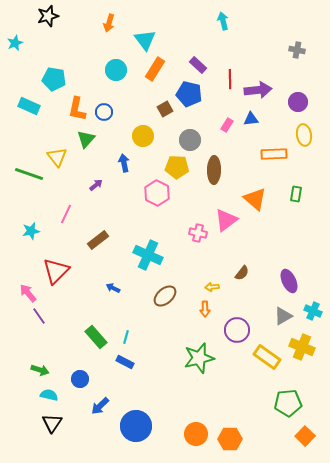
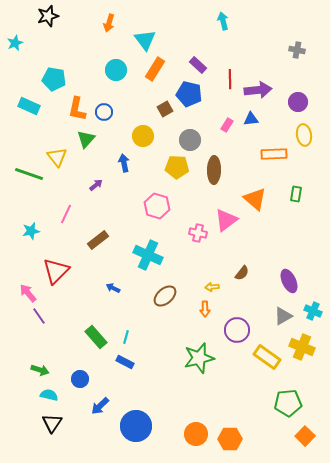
pink hexagon at (157, 193): moved 13 px down; rotated 10 degrees counterclockwise
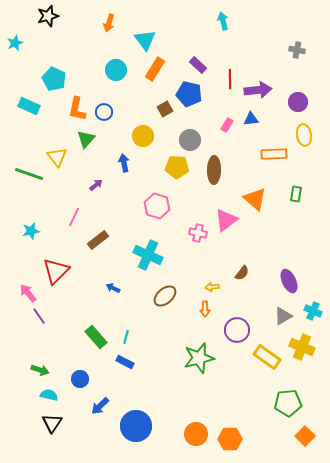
cyan pentagon at (54, 79): rotated 15 degrees clockwise
pink line at (66, 214): moved 8 px right, 3 px down
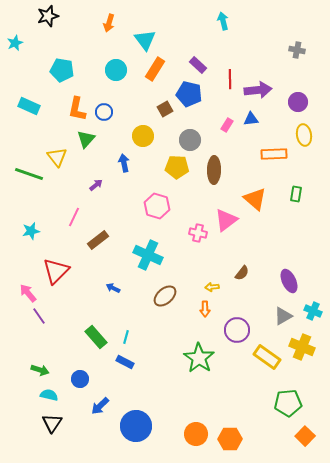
cyan pentagon at (54, 79): moved 8 px right, 9 px up; rotated 15 degrees counterclockwise
green star at (199, 358): rotated 24 degrees counterclockwise
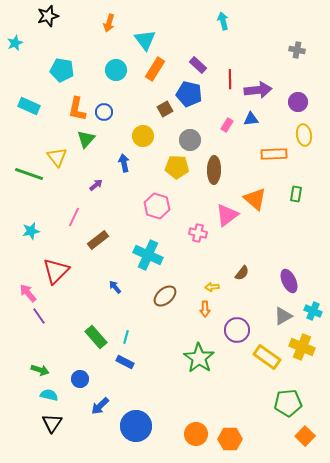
pink triangle at (226, 220): moved 1 px right, 5 px up
blue arrow at (113, 288): moved 2 px right, 1 px up; rotated 24 degrees clockwise
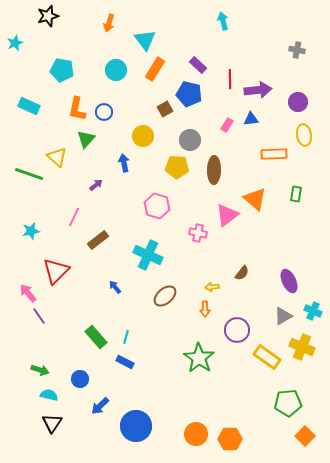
yellow triangle at (57, 157): rotated 10 degrees counterclockwise
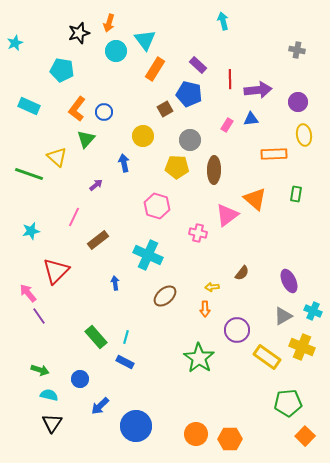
black star at (48, 16): moved 31 px right, 17 px down
cyan circle at (116, 70): moved 19 px up
orange L-shape at (77, 109): rotated 25 degrees clockwise
blue arrow at (115, 287): moved 4 px up; rotated 32 degrees clockwise
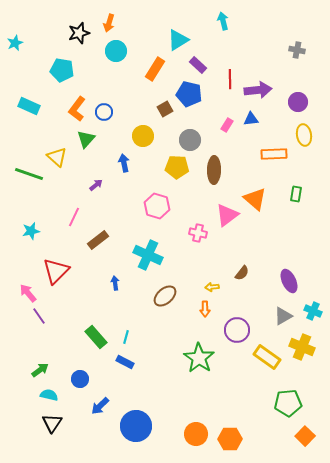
cyan triangle at (145, 40): moved 33 px right; rotated 35 degrees clockwise
green arrow at (40, 370): rotated 54 degrees counterclockwise
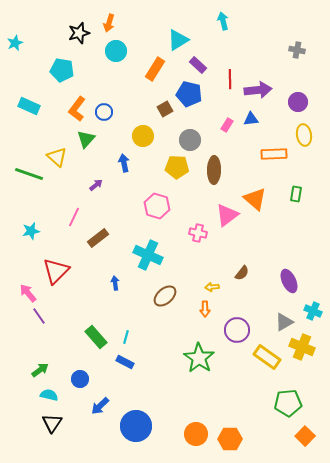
brown rectangle at (98, 240): moved 2 px up
gray triangle at (283, 316): moved 1 px right, 6 px down
